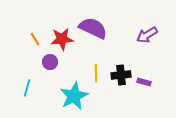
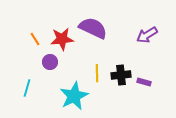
yellow line: moved 1 px right
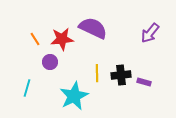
purple arrow: moved 3 px right, 2 px up; rotated 20 degrees counterclockwise
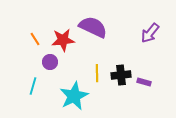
purple semicircle: moved 1 px up
red star: moved 1 px right, 1 px down
cyan line: moved 6 px right, 2 px up
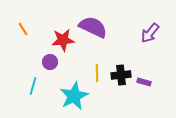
orange line: moved 12 px left, 10 px up
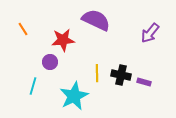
purple semicircle: moved 3 px right, 7 px up
black cross: rotated 18 degrees clockwise
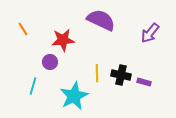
purple semicircle: moved 5 px right
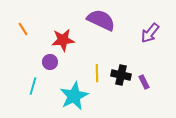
purple rectangle: rotated 48 degrees clockwise
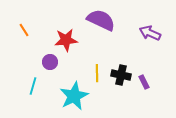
orange line: moved 1 px right, 1 px down
purple arrow: rotated 75 degrees clockwise
red star: moved 3 px right
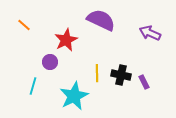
orange line: moved 5 px up; rotated 16 degrees counterclockwise
red star: rotated 20 degrees counterclockwise
